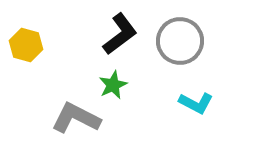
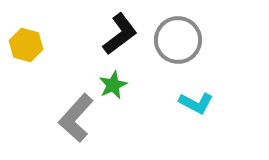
gray circle: moved 2 px left, 1 px up
gray L-shape: rotated 75 degrees counterclockwise
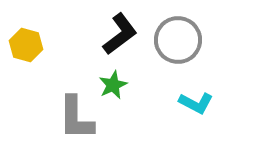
gray L-shape: rotated 42 degrees counterclockwise
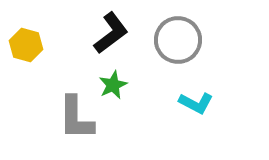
black L-shape: moved 9 px left, 1 px up
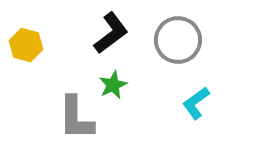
cyan L-shape: rotated 116 degrees clockwise
